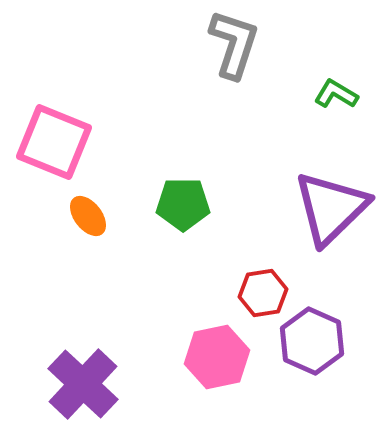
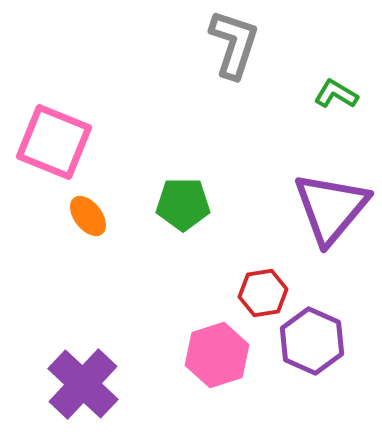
purple triangle: rotated 6 degrees counterclockwise
pink hexagon: moved 2 px up; rotated 6 degrees counterclockwise
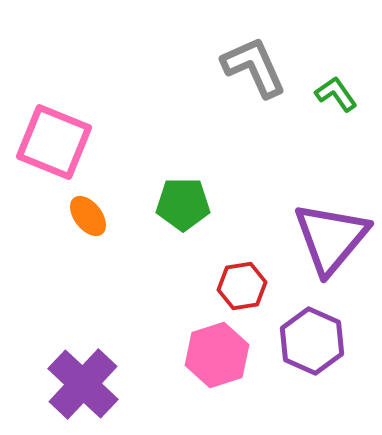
gray L-shape: moved 20 px right, 23 px down; rotated 42 degrees counterclockwise
green L-shape: rotated 24 degrees clockwise
purple triangle: moved 30 px down
red hexagon: moved 21 px left, 7 px up
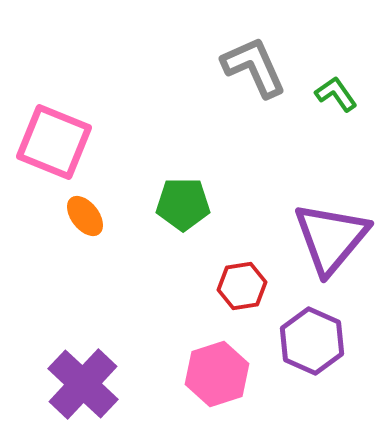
orange ellipse: moved 3 px left
pink hexagon: moved 19 px down
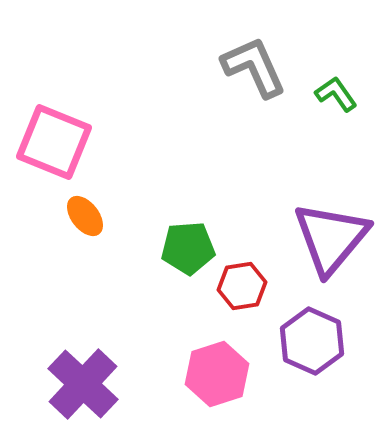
green pentagon: moved 5 px right, 44 px down; rotated 4 degrees counterclockwise
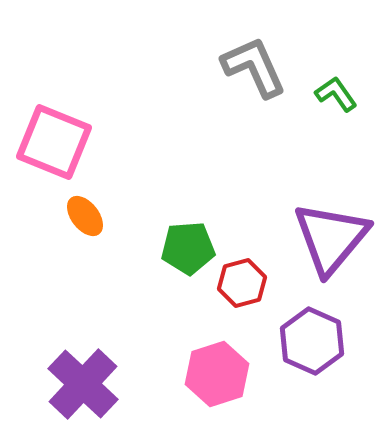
red hexagon: moved 3 px up; rotated 6 degrees counterclockwise
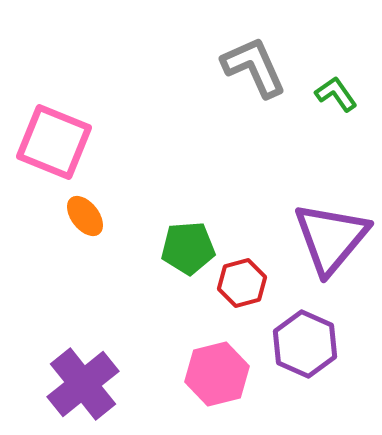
purple hexagon: moved 7 px left, 3 px down
pink hexagon: rotated 4 degrees clockwise
purple cross: rotated 8 degrees clockwise
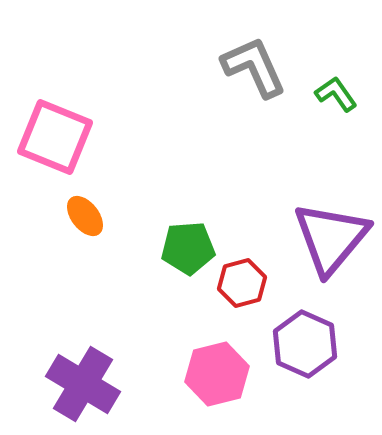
pink square: moved 1 px right, 5 px up
purple cross: rotated 20 degrees counterclockwise
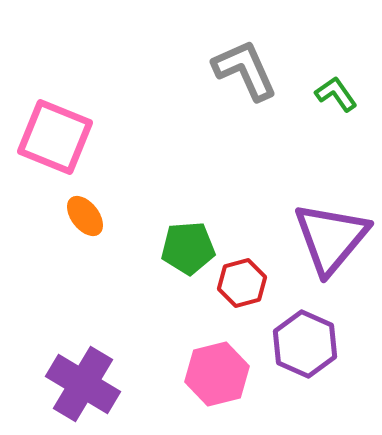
gray L-shape: moved 9 px left, 3 px down
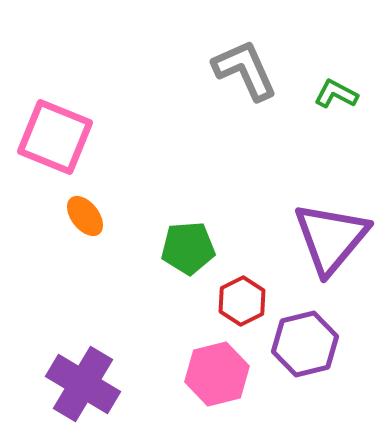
green L-shape: rotated 27 degrees counterclockwise
red hexagon: moved 18 px down; rotated 12 degrees counterclockwise
purple hexagon: rotated 22 degrees clockwise
